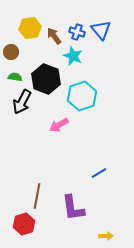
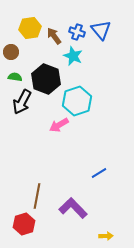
cyan hexagon: moved 5 px left, 5 px down
purple L-shape: rotated 144 degrees clockwise
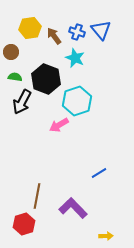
cyan star: moved 2 px right, 2 px down
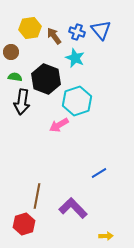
black arrow: rotated 20 degrees counterclockwise
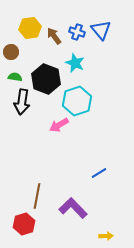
cyan star: moved 5 px down
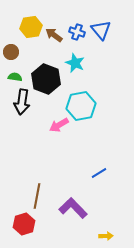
yellow hexagon: moved 1 px right, 1 px up
brown arrow: moved 1 px up; rotated 18 degrees counterclockwise
cyan hexagon: moved 4 px right, 5 px down; rotated 8 degrees clockwise
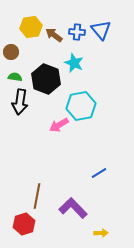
blue cross: rotated 14 degrees counterclockwise
cyan star: moved 1 px left
black arrow: moved 2 px left
yellow arrow: moved 5 px left, 3 px up
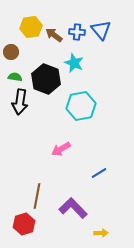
pink arrow: moved 2 px right, 24 px down
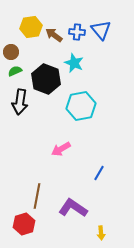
green semicircle: moved 6 px up; rotated 32 degrees counterclockwise
blue line: rotated 28 degrees counterclockwise
purple L-shape: rotated 12 degrees counterclockwise
yellow arrow: rotated 88 degrees clockwise
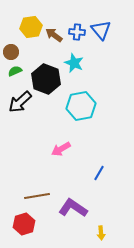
black arrow: rotated 40 degrees clockwise
brown line: rotated 70 degrees clockwise
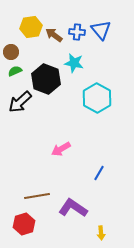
cyan star: rotated 12 degrees counterclockwise
cyan hexagon: moved 16 px right, 8 px up; rotated 20 degrees counterclockwise
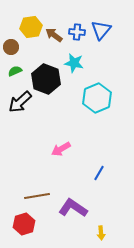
blue triangle: rotated 20 degrees clockwise
brown circle: moved 5 px up
cyan hexagon: rotated 8 degrees clockwise
